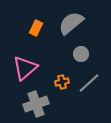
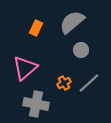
gray semicircle: moved 1 px right, 1 px up
gray circle: moved 4 px up
orange cross: moved 2 px right, 1 px down; rotated 16 degrees counterclockwise
gray cross: rotated 30 degrees clockwise
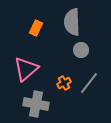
gray semicircle: rotated 52 degrees counterclockwise
pink triangle: moved 1 px right, 1 px down
gray line: rotated 10 degrees counterclockwise
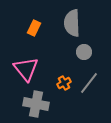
gray semicircle: moved 1 px down
orange rectangle: moved 2 px left
gray circle: moved 3 px right, 2 px down
pink triangle: rotated 28 degrees counterclockwise
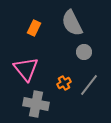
gray semicircle: rotated 24 degrees counterclockwise
gray line: moved 2 px down
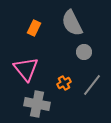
gray line: moved 3 px right
gray cross: moved 1 px right
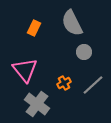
pink triangle: moved 1 px left, 1 px down
gray line: moved 1 px right; rotated 10 degrees clockwise
gray cross: rotated 25 degrees clockwise
